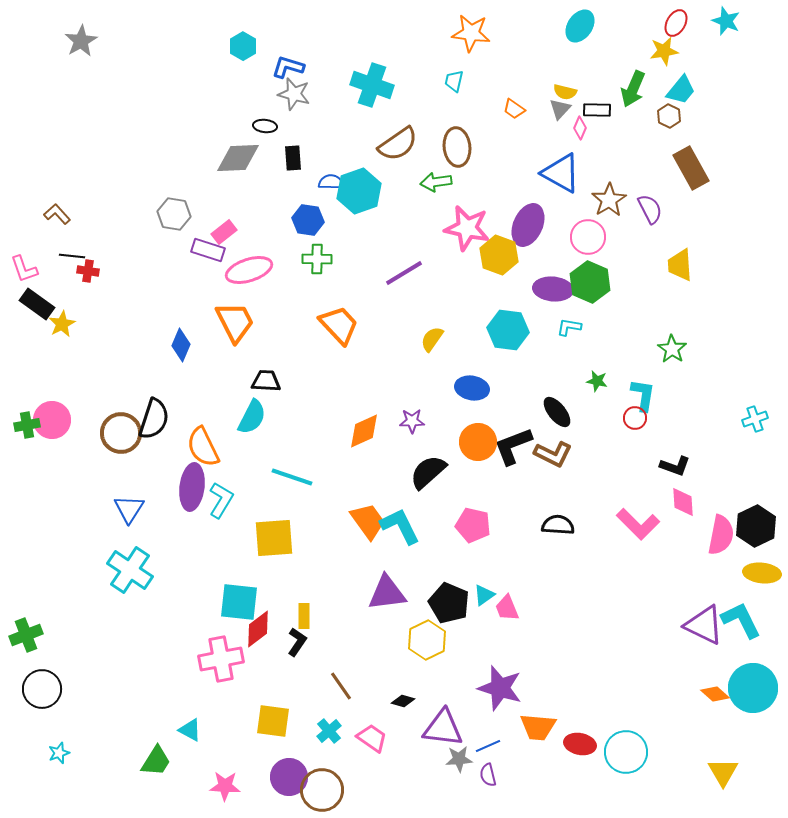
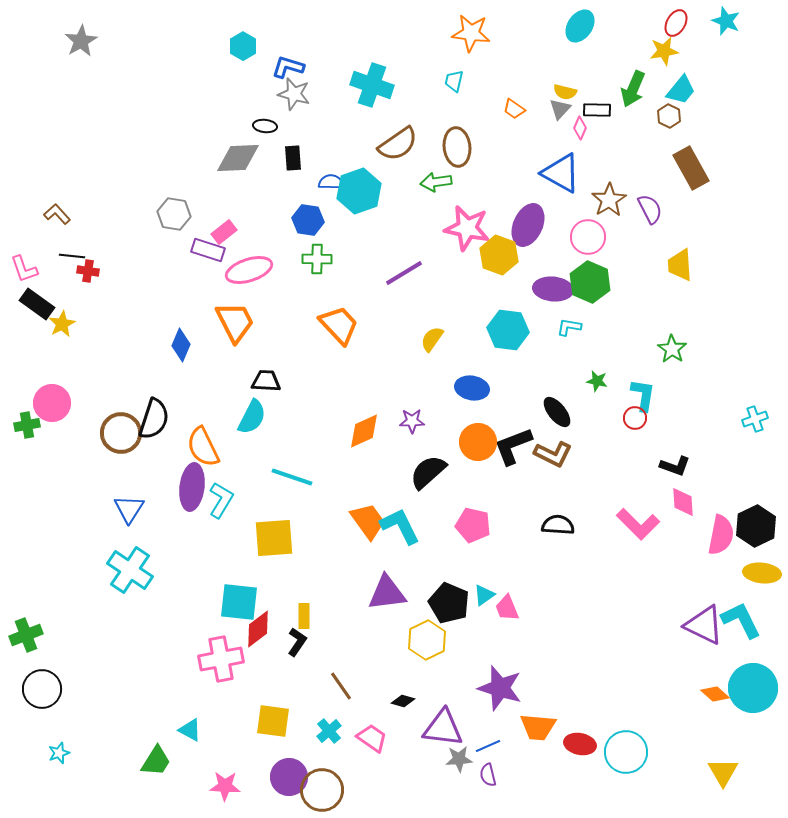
pink circle at (52, 420): moved 17 px up
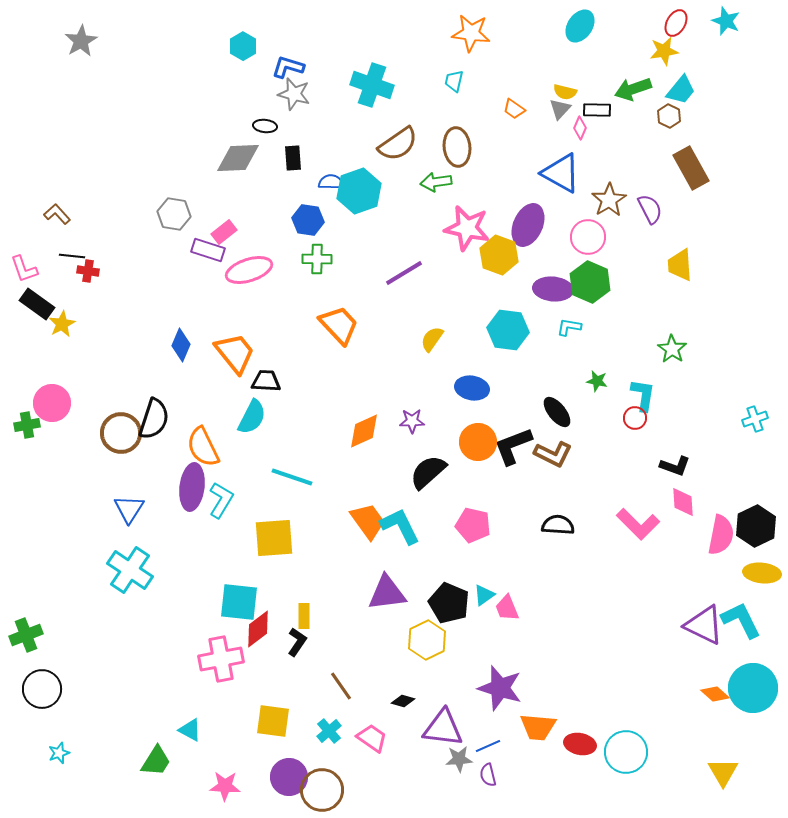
green arrow at (633, 89): rotated 48 degrees clockwise
orange trapezoid at (235, 322): moved 31 px down; rotated 12 degrees counterclockwise
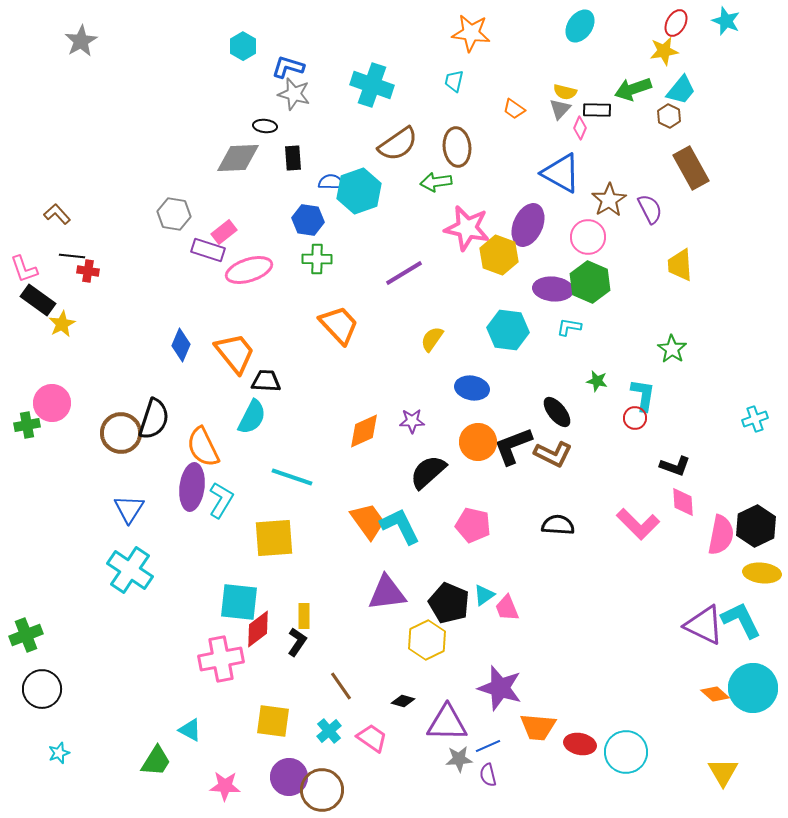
black rectangle at (37, 304): moved 1 px right, 4 px up
purple triangle at (443, 728): moved 4 px right, 5 px up; rotated 6 degrees counterclockwise
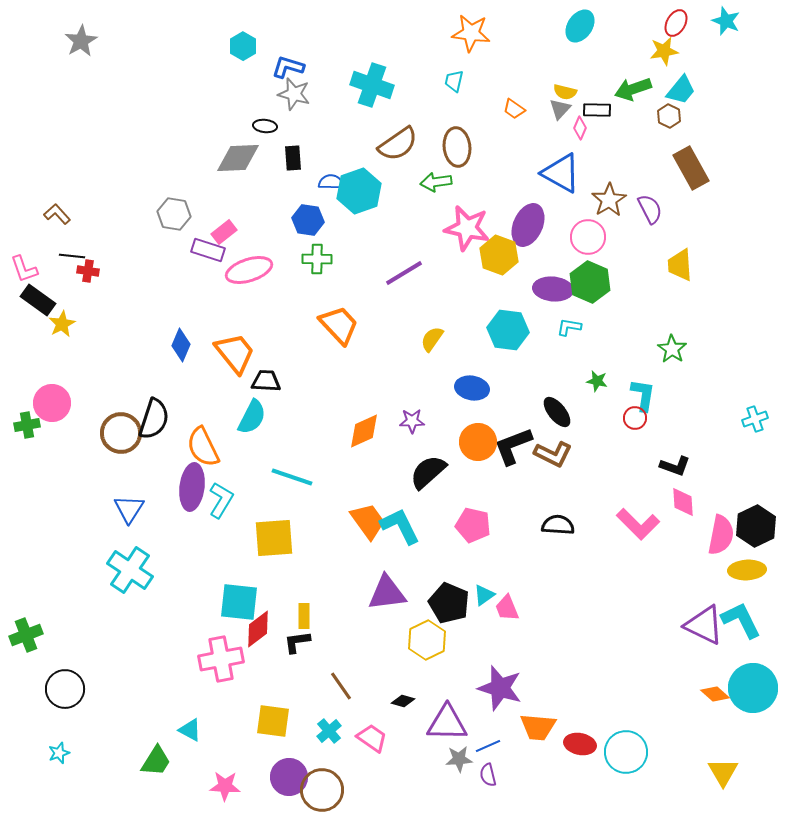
yellow ellipse at (762, 573): moved 15 px left, 3 px up; rotated 9 degrees counterclockwise
black L-shape at (297, 642): rotated 132 degrees counterclockwise
black circle at (42, 689): moved 23 px right
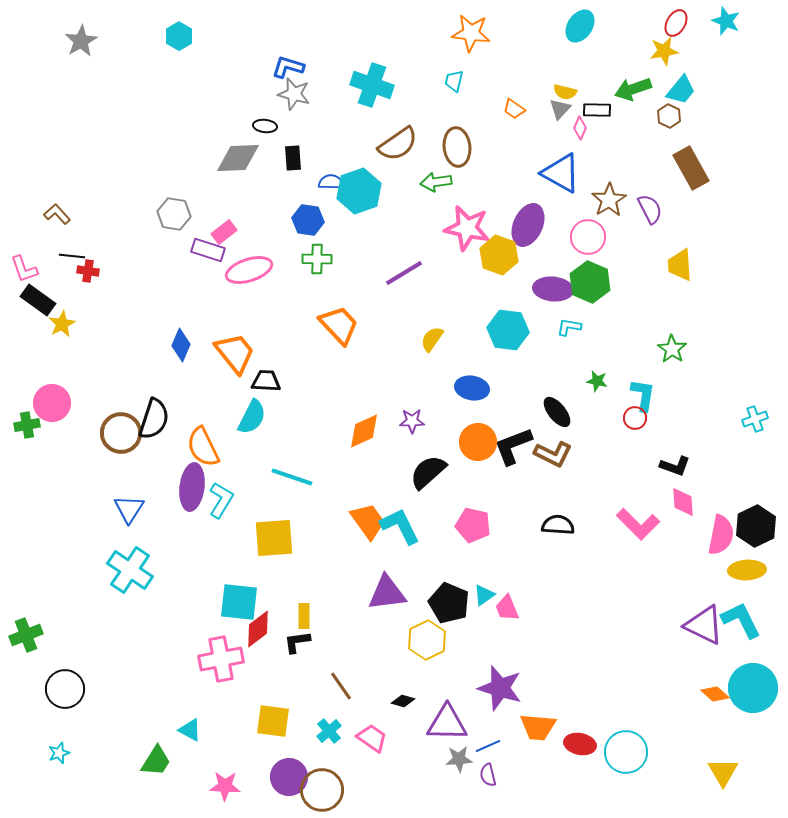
cyan hexagon at (243, 46): moved 64 px left, 10 px up
